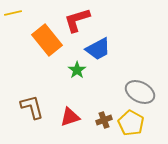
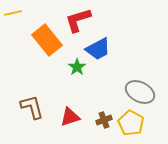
red L-shape: moved 1 px right
green star: moved 3 px up
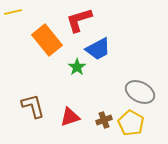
yellow line: moved 1 px up
red L-shape: moved 1 px right
brown L-shape: moved 1 px right, 1 px up
